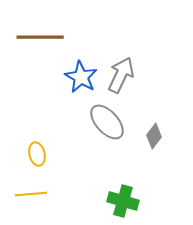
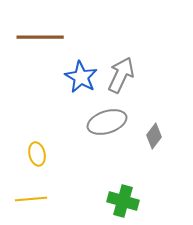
gray ellipse: rotated 66 degrees counterclockwise
yellow line: moved 5 px down
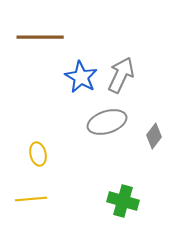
yellow ellipse: moved 1 px right
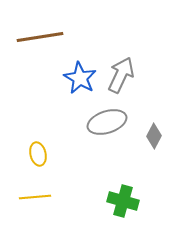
brown line: rotated 9 degrees counterclockwise
blue star: moved 1 px left, 1 px down
gray diamond: rotated 10 degrees counterclockwise
yellow line: moved 4 px right, 2 px up
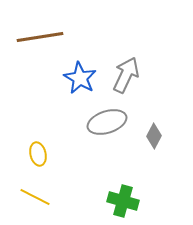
gray arrow: moved 5 px right
yellow line: rotated 32 degrees clockwise
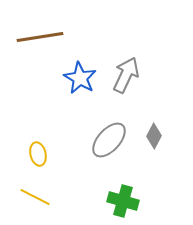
gray ellipse: moved 2 px right, 18 px down; rotated 30 degrees counterclockwise
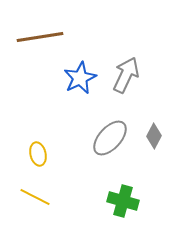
blue star: rotated 16 degrees clockwise
gray ellipse: moved 1 px right, 2 px up
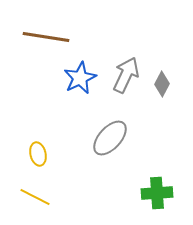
brown line: moved 6 px right; rotated 18 degrees clockwise
gray diamond: moved 8 px right, 52 px up
green cross: moved 34 px right, 8 px up; rotated 20 degrees counterclockwise
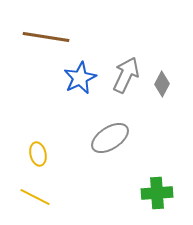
gray ellipse: rotated 15 degrees clockwise
